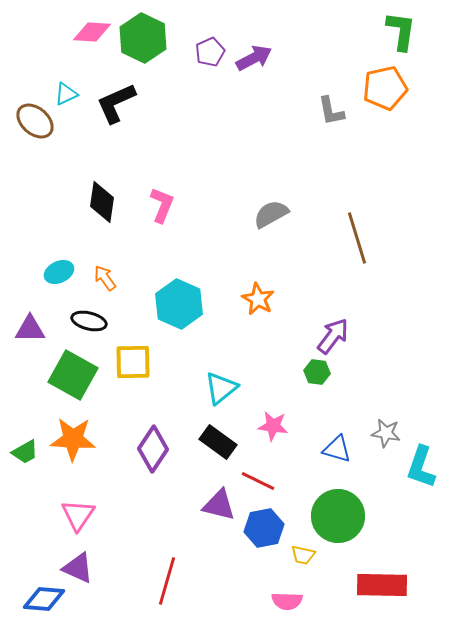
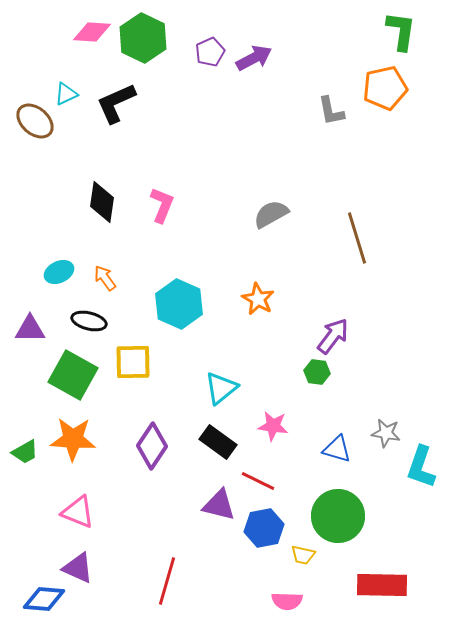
purple diamond at (153, 449): moved 1 px left, 3 px up
pink triangle at (78, 515): moved 3 px up; rotated 42 degrees counterclockwise
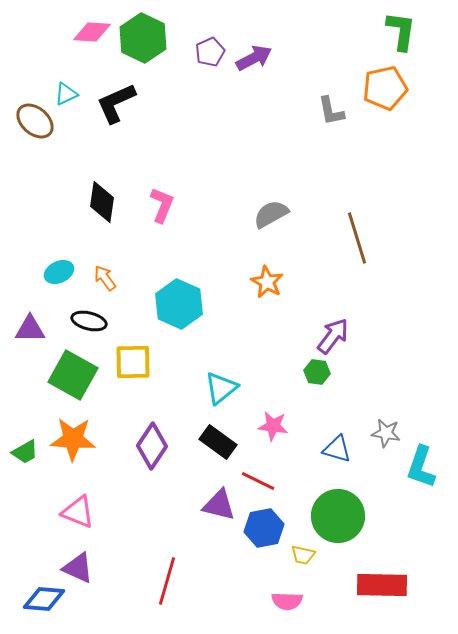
orange star at (258, 299): moved 9 px right, 17 px up
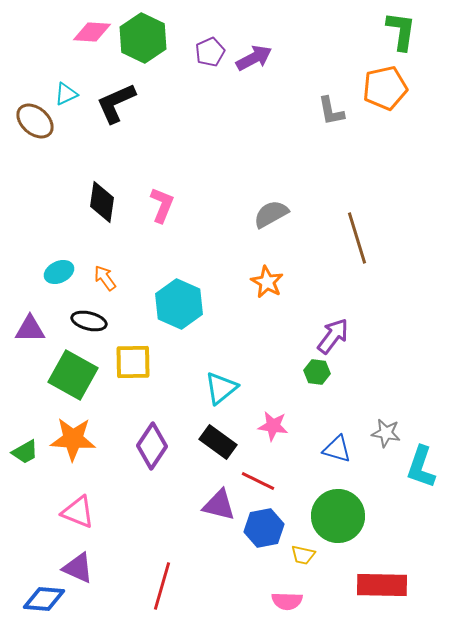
red line at (167, 581): moved 5 px left, 5 px down
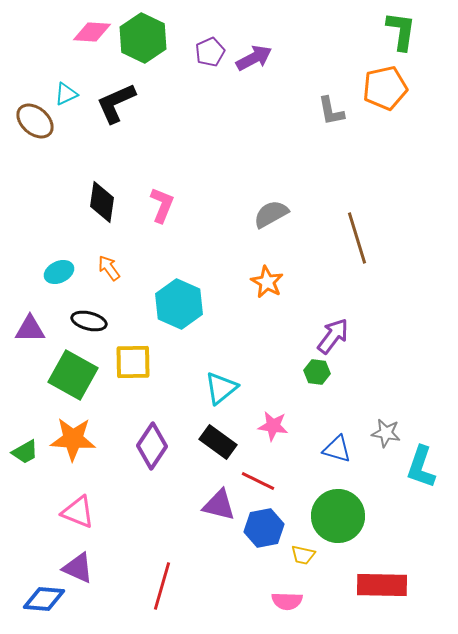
orange arrow at (105, 278): moved 4 px right, 10 px up
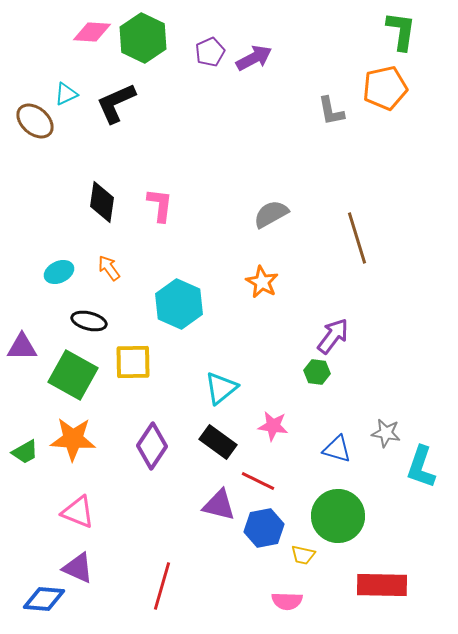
pink L-shape at (162, 205): moved 2 px left; rotated 15 degrees counterclockwise
orange star at (267, 282): moved 5 px left
purple triangle at (30, 329): moved 8 px left, 18 px down
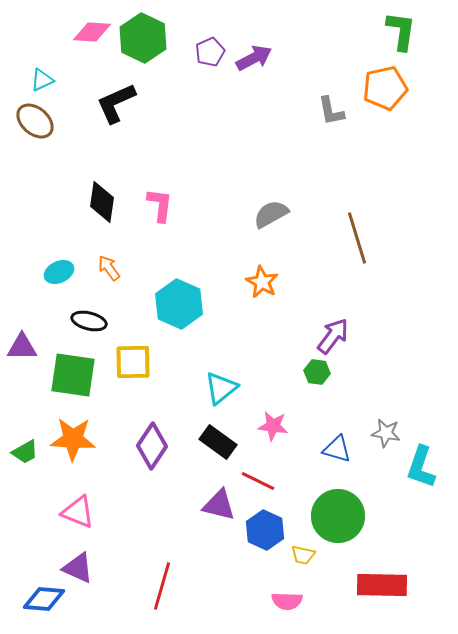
cyan triangle at (66, 94): moved 24 px left, 14 px up
green square at (73, 375): rotated 21 degrees counterclockwise
blue hexagon at (264, 528): moved 1 px right, 2 px down; rotated 24 degrees counterclockwise
